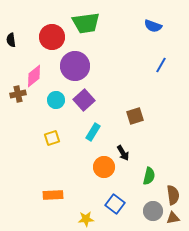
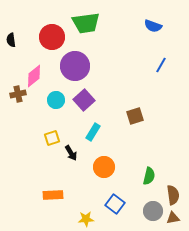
black arrow: moved 52 px left
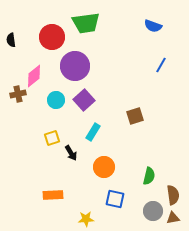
blue square: moved 5 px up; rotated 24 degrees counterclockwise
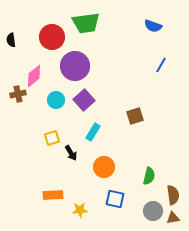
yellow star: moved 6 px left, 9 px up
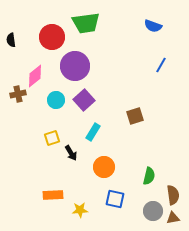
pink diamond: moved 1 px right
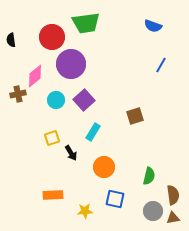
purple circle: moved 4 px left, 2 px up
yellow star: moved 5 px right, 1 px down
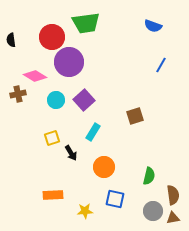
purple circle: moved 2 px left, 2 px up
pink diamond: rotated 70 degrees clockwise
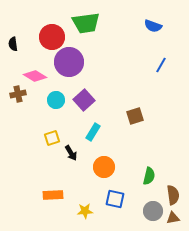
black semicircle: moved 2 px right, 4 px down
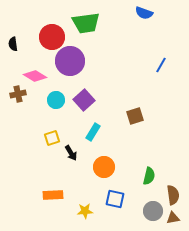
blue semicircle: moved 9 px left, 13 px up
purple circle: moved 1 px right, 1 px up
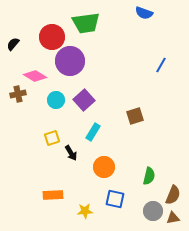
black semicircle: rotated 48 degrees clockwise
brown semicircle: rotated 30 degrees clockwise
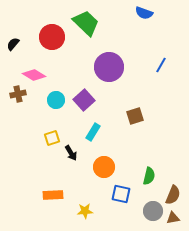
green trapezoid: rotated 128 degrees counterclockwise
purple circle: moved 39 px right, 6 px down
pink diamond: moved 1 px left, 1 px up
blue square: moved 6 px right, 5 px up
